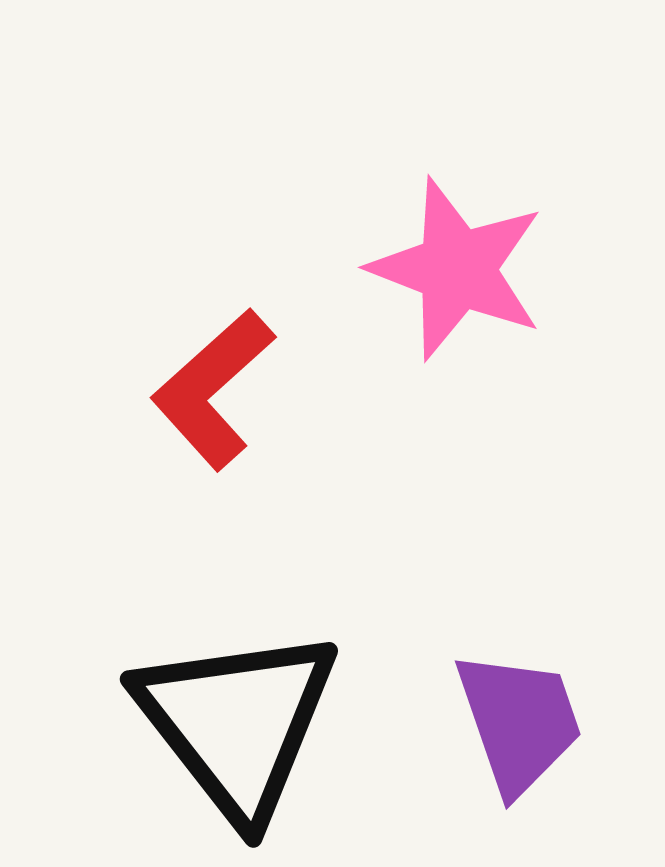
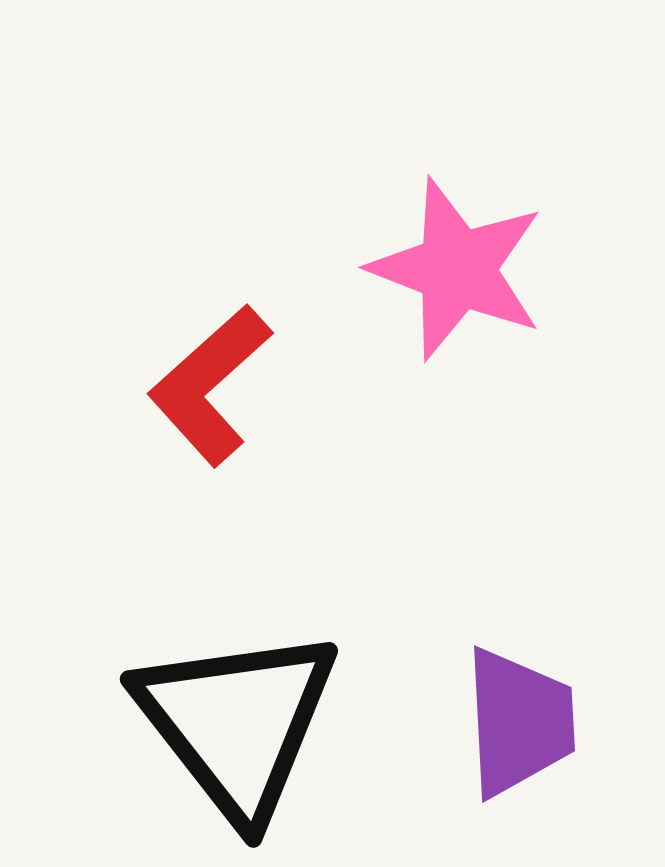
red L-shape: moved 3 px left, 4 px up
purple trapezoid: rotated 16 degrees clockwise
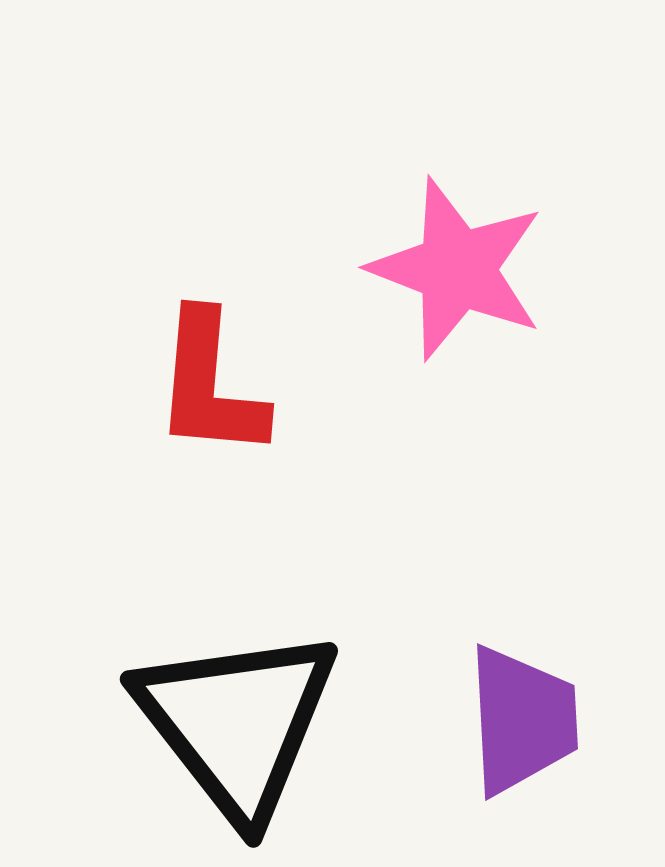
red L-shape: rotated 43 degrees counterclockwise
purple trapezoid: moved 3 px right, 2 px up
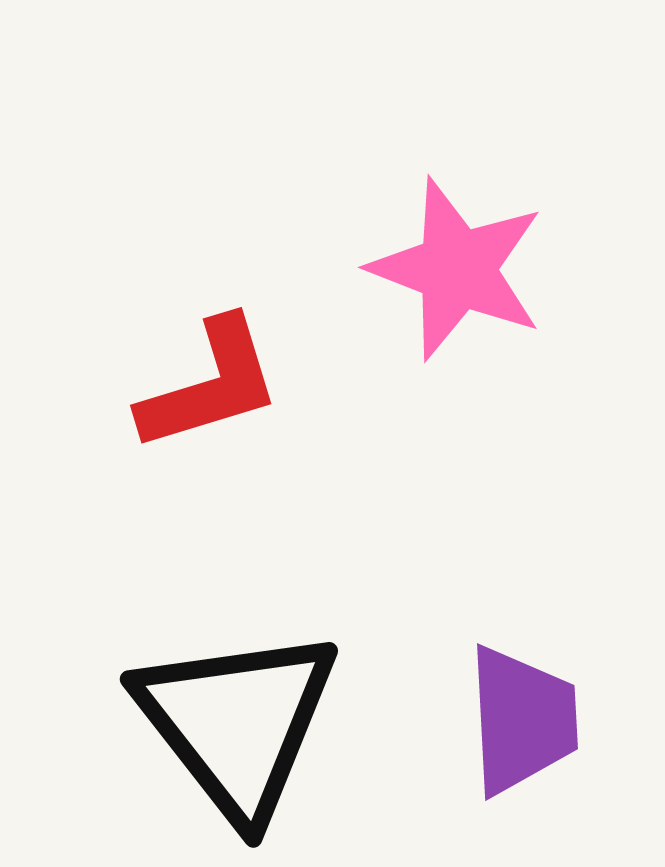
red L-shape: rotated 112 degrees counterclockwise
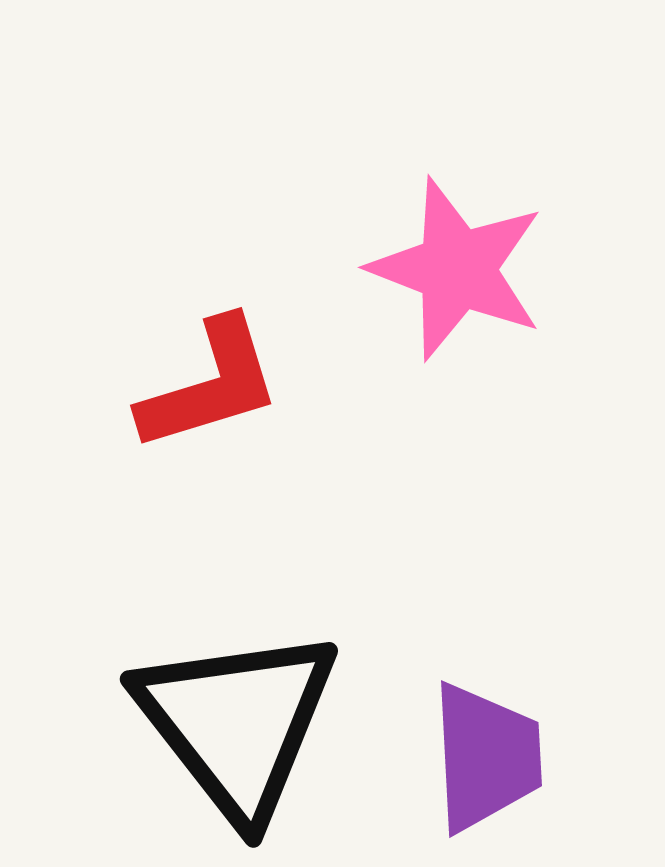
purple trapezoid: moved 36 px left, 37 px down
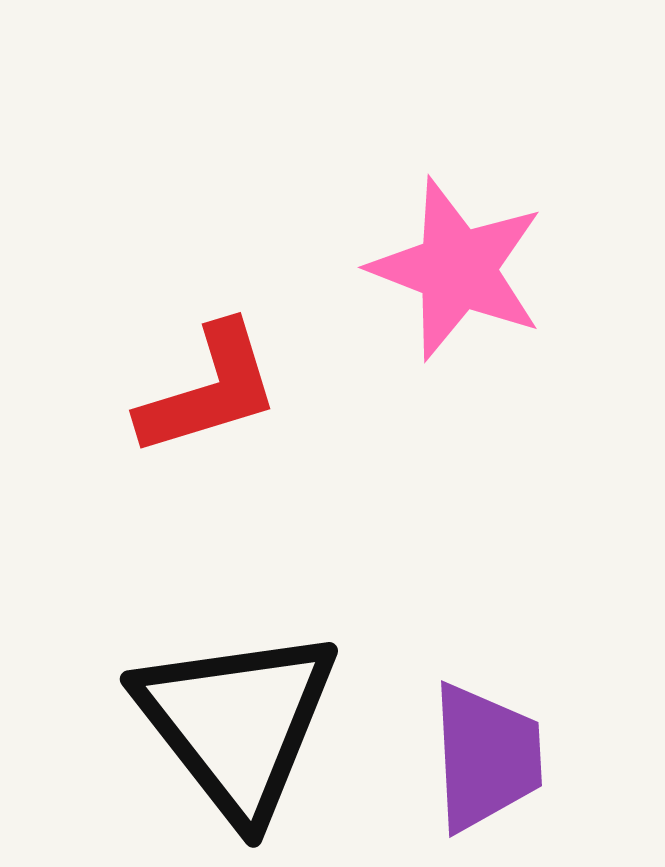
red L-shape: moved 1 px left, 5 px down
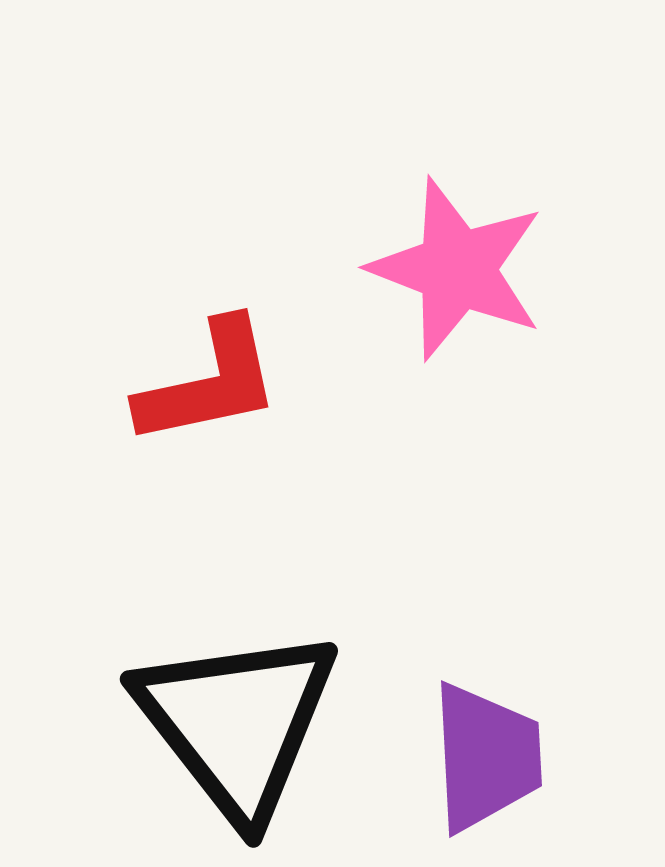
red L-shape: moved 7 px up; rotated 5 degrees clockwise
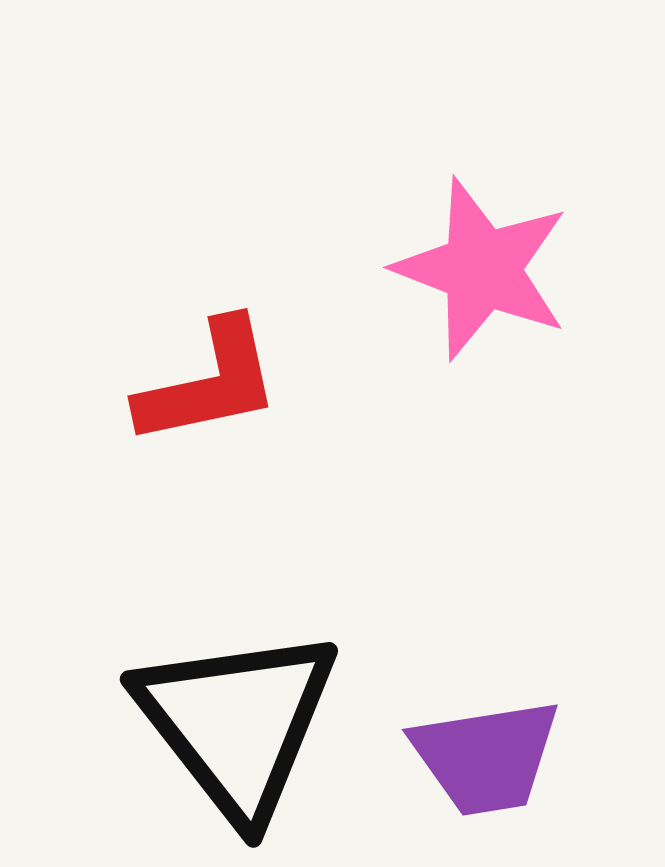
pink star: moved 25 px right
purple trapezoid: rotated 84 degrees clockwise
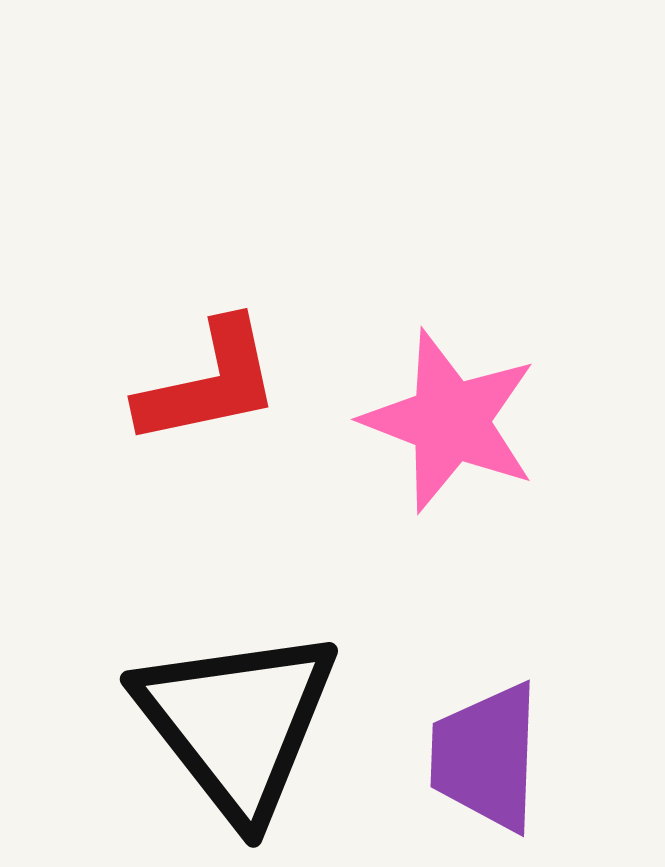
pink star: moved 32 px left, 152 px down
purple trapezoid: rotated 101 degrees clockwise
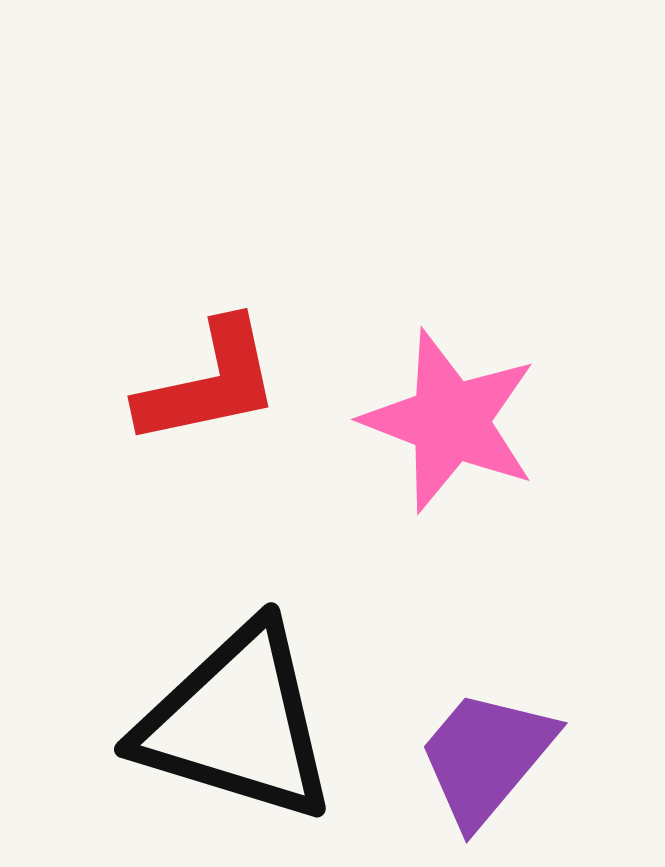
black triangle: rotated 35 degrees counterclockwise
purple trapezoid: rotated 38 degrees clockwise
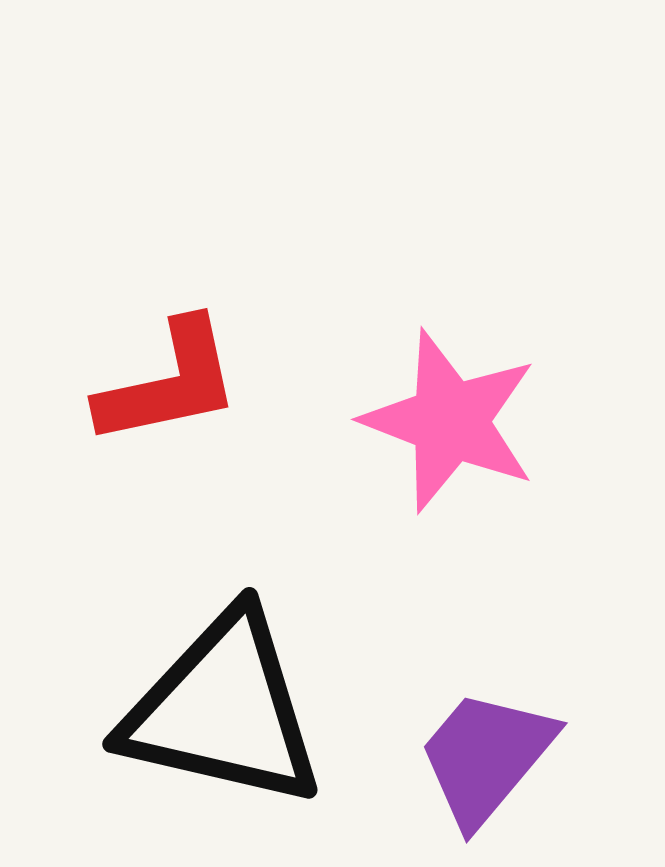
red L-shape: moved 40 px left
black triangle: moved 14 px left, 13 px up; rotated 4 degrees counterclockwise
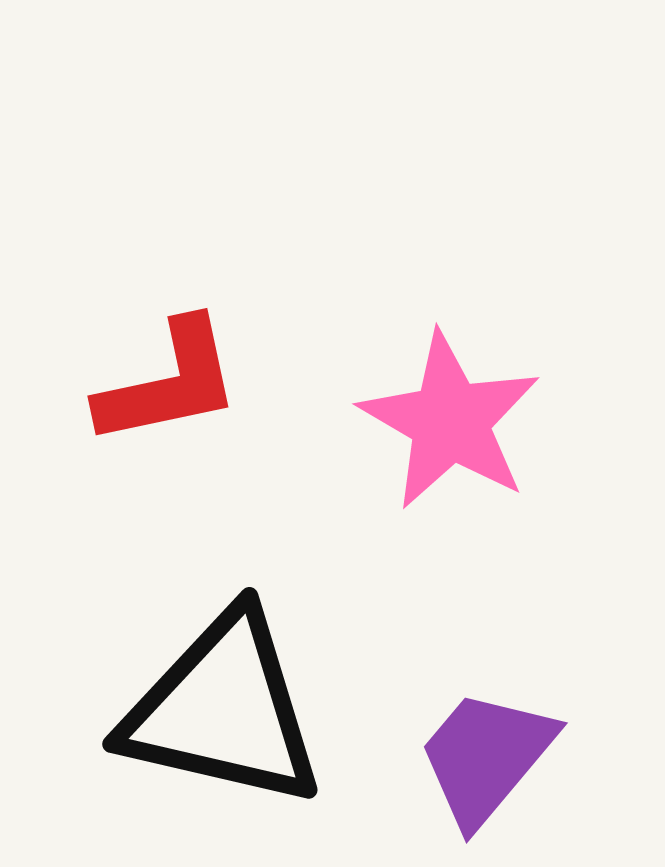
pink star: rotated 9 degrees clockwise
